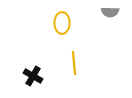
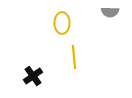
yellow line: moved 6 px up
black cross: rotated 24 degrees clockwise
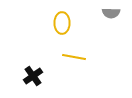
gray semicircle: moved 1 px right, 1 px down
yellow line: rotated 75 degrees counterclockwise
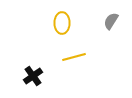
gray semicircle: moved 8 px down; rotated 120 degrees clockwise
yellow line: rotated 25 degrees counterclockwise
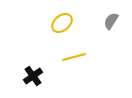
yellow ellipse: rotated 50 degrees clockwise
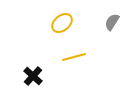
gray semicircle: moved 1 px right, 1 px down
black cross: rotated 12 degrees counterclockwise
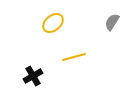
yellow ellipse: moved 9 px left
black cross: rotated 18 degrees clockwise
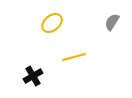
yellow ellipse: moved 1 px left
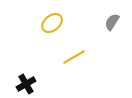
yellow line: rotated 15 degrees counterclockwise
black cross: moved 7 px left, 8 px down
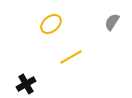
yellow ellipse: moved 1 px left, 1 px down
yellow line: moved 3 px left
